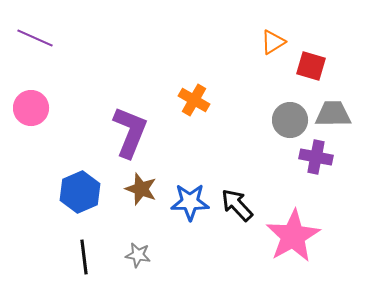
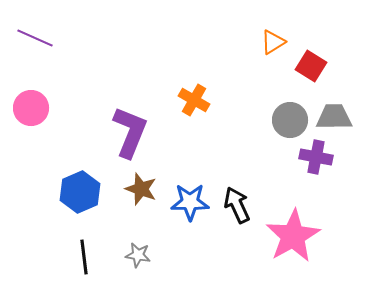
red square: rotated 16 degrees clockwise
gray trapezoid: moved 1 px right, 3 px down
black arrow: rotated 18 degrees clockwise
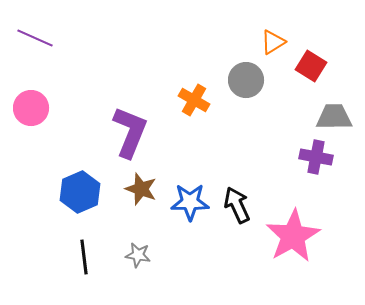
gray circle: moved 44 px left, 40 px up
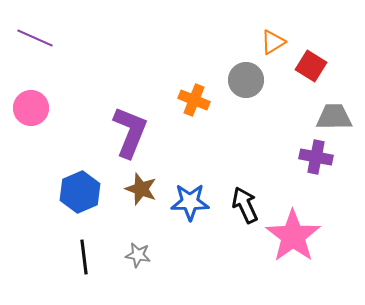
orange cross: rotated 8 degrees counterclockwise
black arrow: moved 8 px right
pink star: rotated 6 degrees counterclockwise
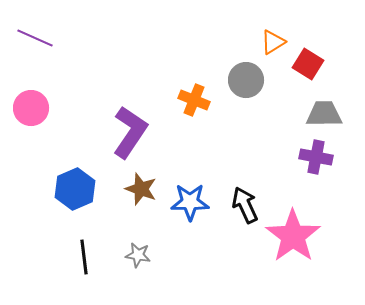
red square: moved 3 px left, 2 px up
gray trapezoid: moved 10 px left, 3 px up
purple L-shape: rotated 12 degrees clockwise
blue hexagon: moved 5 px left, 3 px up
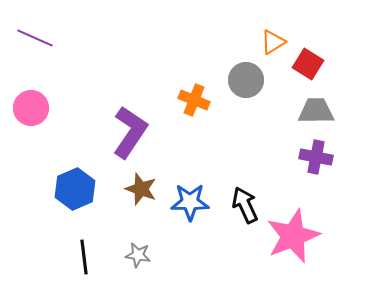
gray trapezoid: moved 8 px left, 3 px up
pink star: rotated 14 degrees clockwise
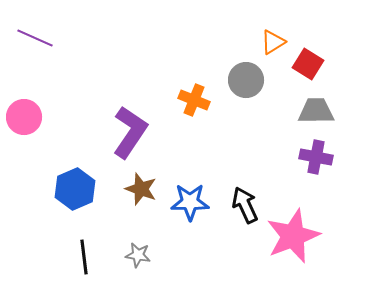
pink circle: moved 7 px left, 9 px down
